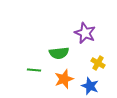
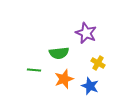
purple star: moved 1 px right
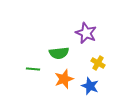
green line: moved 1 px left, 1 px up
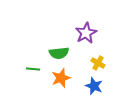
purple star: rotated 20 degrees clockwise
orange star: moved 3 px left, 1 px up
blue star: moved 4 px right
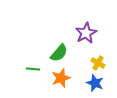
green semicircle: rotated 42 degrees counterclockwise
blue star: moved 1 px right, 3 px up
